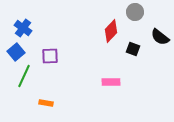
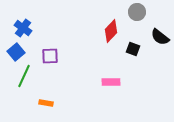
gray circle: moved 2 px right
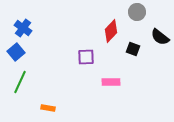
purple square: moved 36 px right, 1 px down
green line: moved 4 px left, 6 px down
orange rectangle: moved 2 px right, 5 px down
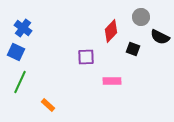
gray circle: moved 4 px right, 5 px down
black semicircle: rotated 12 degrees counterclockwise
blue square: rotated 24 degrees counterclockwise
pink rectangle: moved 1 px right, 1 px up
orange rectangle: moved 3 px up; rotated 32 degrees clockwise
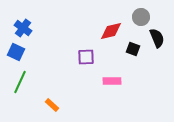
red diamond: rotated 35 degrees clockwise
black semicircle: moved 3 px left, 1 px down; rotated 138 degrees counterclockwise
orange rectangle: moved 4 px right
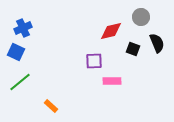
blue cross: rotated 30 degrees clockwise
black semicircle: moved 5 px down
purple square: moved 8 px right, 4 px down
green line: rotated 25 degrees clockwise
orange rectangle: moved 1 px left, 1 px down
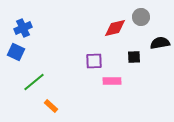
red diamond: moved 4 px right, 3 px up
black semicircle: moved 3 px right; rotated 78 degrees counterclockwise
black square: moved 1 px right, 8 px down; rotated 24 degrees counterclockwise
green line: moved 14 px right
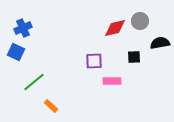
gray circle: moved 1 px left, 4 px down
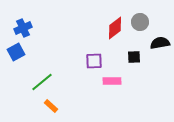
gray circle: moved 1 px down
red diamond: rotated 25 degrees counterclockwise
blue square: rotated 36 degrees clockwise
green line: moved 8 px right
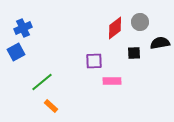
black square: moved 4 px up
